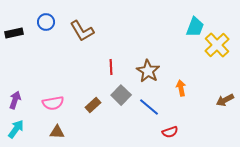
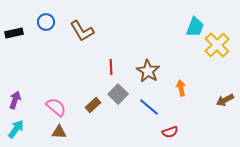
gray square: moved 3 px left, 1 px up
pink semicircle: moved 3 px right, 4 px down; rotated 130 degrees counterclockwise
brown triangle: moved 2 px right
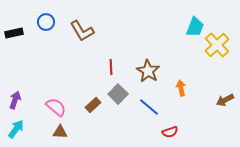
brown triangle: moved 1 px right
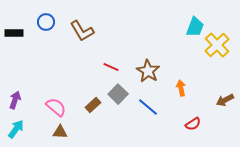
black rectangle: rotated 12 degrees clockwise
red line: rotated 63 degrees counterclockwise
blue line: moved 1 px left
red semicircle: moved 23 px right, 8 px up; rotated 14 degrees counterclockwise
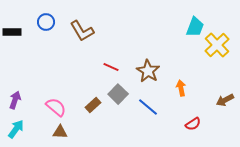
black rectangle: moved 2 px left, 1 px up
